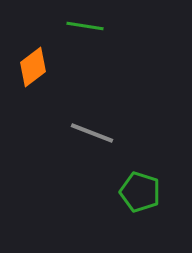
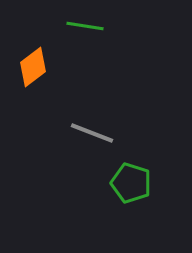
green pentagon: moved 9 px left, 9 px up
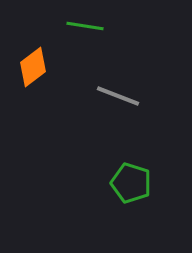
gray line: moved 26 px right, 37 px up
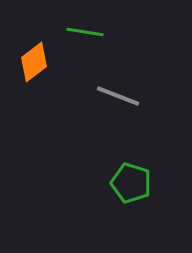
green line: moved 6 px down
orange diamond: moved 1 px right, 5 px up
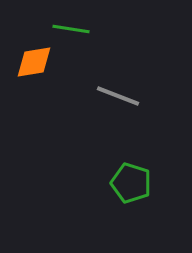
green line: moved 14 px left, 3 px up
orange diamond: rotated 27 degrees clockwise
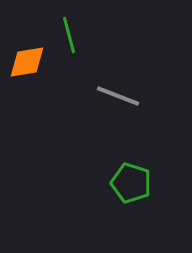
green line: moved 2 px left, 6 px down; rotated 66 degrees clockwise
orange diamond: moved 7 px left
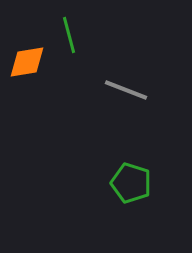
gray line: moved 8 px right, 6 px up
